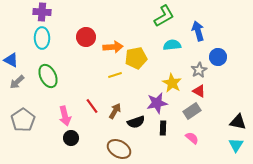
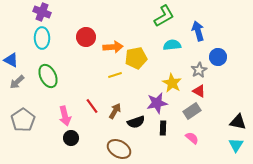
purple cross: rotated 18 degrees clockwise
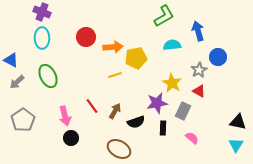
gray rectangle: moved 9 px left; rotated 30 degrees counterclockwise
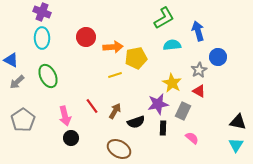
green L-shape: moved 2 px down
purple star: moved 1 px right, 1 px down
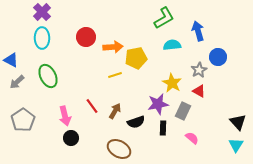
purple cross: rotated 24 degrees clockwise
black triangle: rotated 36 degrees clockwise
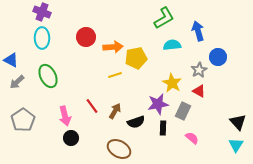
purple cross: rotated 24 degrees counterclockwise
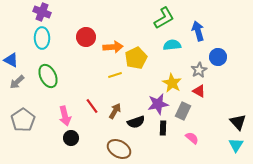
yellow pentagon: rotated 15 degrees counterclockwise
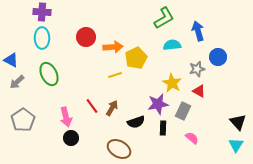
purple cross: rotated 18 degrees counterclockwise
gray star: moved 2 px left, 1 px up; rotated 14 degrees clockwise
green ellipse: moved 1 px right, 2 px up
brown arrow: moved 3 px left, 3 px up
pink arrow: moved 1 px right, 1 px down
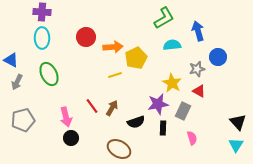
gray arrow: rotated 21 degrees counterclockwise
gray pentagon: rotated 20 degrees clockwise
pink semicircle: rotated 32 degrees clockwise
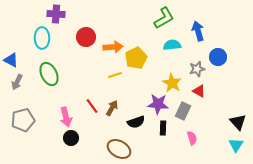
purple cross: moved 14 px right, 2 px down
purple star: rotated 15 degrees clockwise
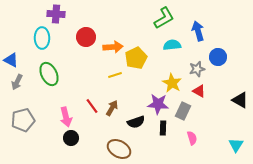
black triangle: moved 2 px right, 22 px up; rotated 18 degrees counterclockwise
